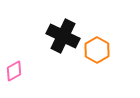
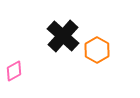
black cross: rotated 16 degrees clockwise
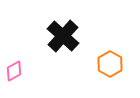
orange hexagon: moved 13 px right, 14 px down
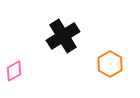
black cross: rotated 16 degrees clockwise
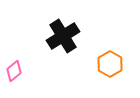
pink diamond: rotated 10 degrees counterclockwise
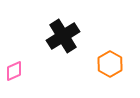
pink diamond: rotated 15 degrees clockwise
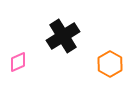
pink diamond: moved 4 px right, 9 px up
